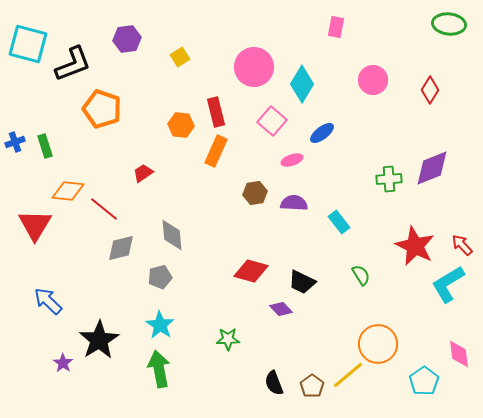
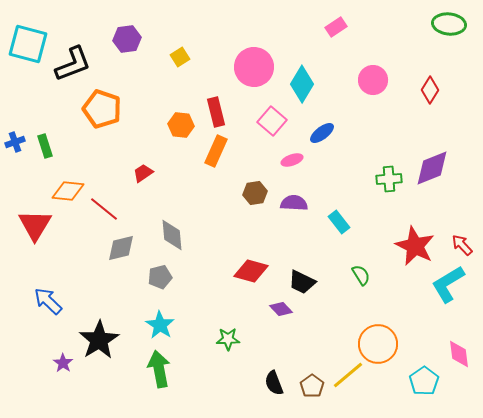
pink rectangle at (336, 27): rotated 45 degrees clockwise
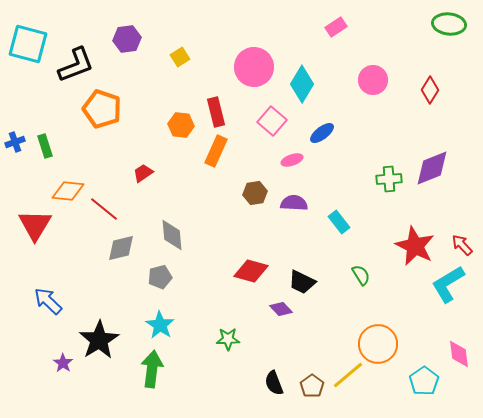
black L-shape at (73, 64): moved 3 px right, 1 px down
green arrow at (159, 369): moved 7 px left; rotated 18 degrees clockwise
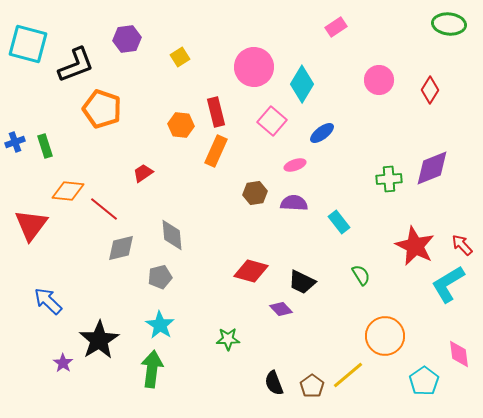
pink circle at (373, 80): moved 6 px right
pink ellipse at (292, 160): moved 3 px right, 5 px down
red triangle at (35, 225): moved 4 px left; rotated 6 degrees clockwise
orange circle at (378, 344): moved 7 px right, 8 px up
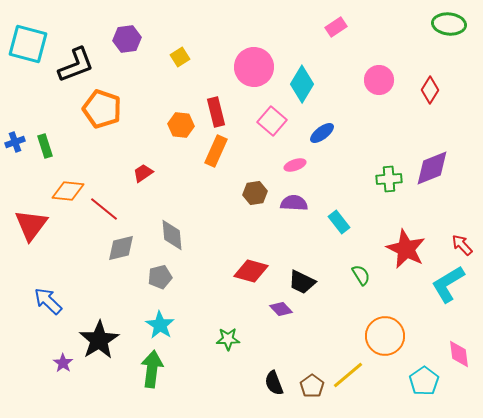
red star at (415, 246): moved 9 px left, 3 px down
